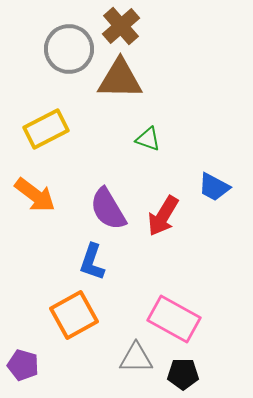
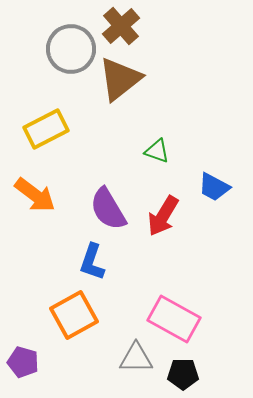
gray circle: moved 2 px right
brown triangle: rotated 39 degrees counterclockwise
green triangle: moved 9 px right, 12 px down
purple pentagon: moved 3 px up
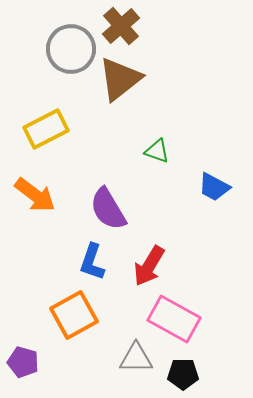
red arrow: moved 14 px left, 50 px down
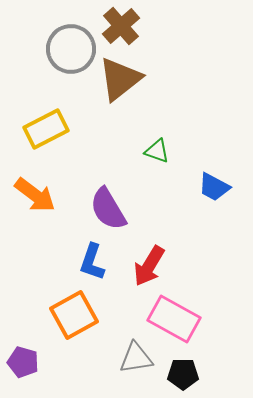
gray triangle: rotated 9 degrees counterclockwise
